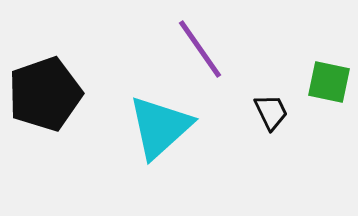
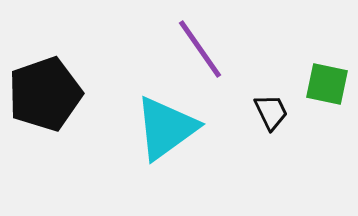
green square: moved 2 px left, 2 px down
cyan triangle: moved 6 px right, 1 px down; rotated 6 degrees clockwise
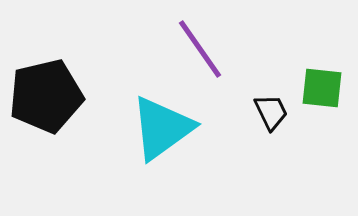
green square: moved 5 px left, 4 px down; rotated 6 degrees counterclockwise
black pentagon: moved 1 px right, 2 px down; rotated 6 degrees clockwise
cyan triangle: moved 4 px left
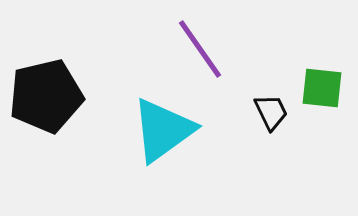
cyan triangle: moved 1 px right, 2 px down
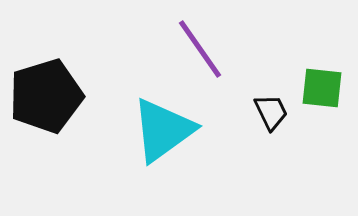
black pentagon: rotated 4 degrees counterclockwise
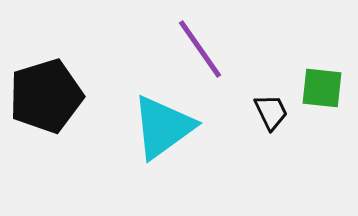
cyan triangle: moved 3 px up
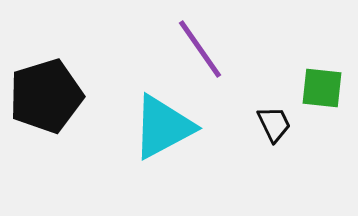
black trapezoid: moved 3 px right, 12 px down
cyan triangle: rotated 8 degrees clockwise
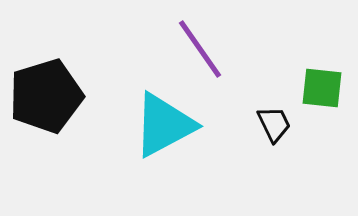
cyan triangle: moved 1 px right, 2 px up
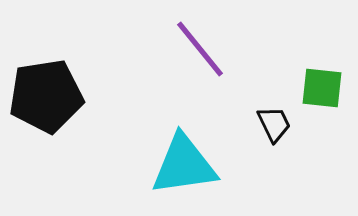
purple line: rotated 4 degrees counterclockwise
black pentagon: rotated 8 degrees clockwise
cyan triangle: moved 20 px right, 40 px down; rotated 20 degrees clockwise
